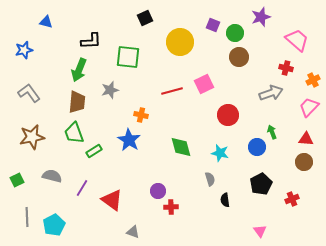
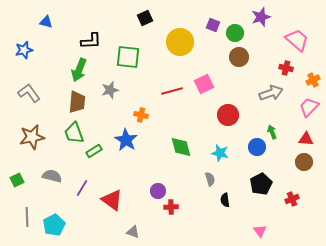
blue star at (129, 140): moved 3 px left
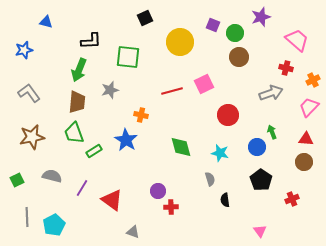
black pentagon at (261, 184): moved 4 px up; rotated 10 degrees counterclockwise
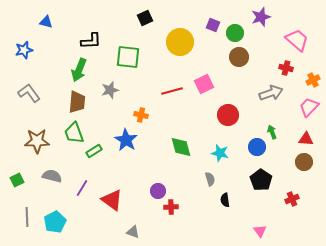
brown star at (32, 137): moved 5 px right, 4 px down; rotated 10 degrees clockwise
cyan pentagon at (54, 225): moved 1 px right, 3 px up
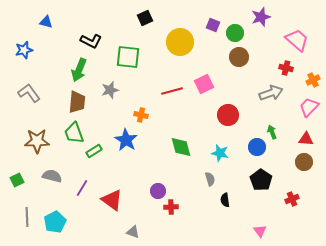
black L-shape at (91, 41): rotated 30 degrees clockwise
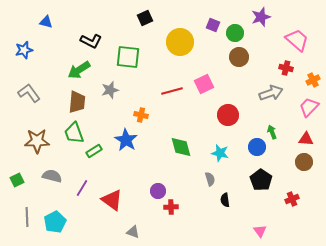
green arrow at (79, 70): rotated 35 degrees clockwise
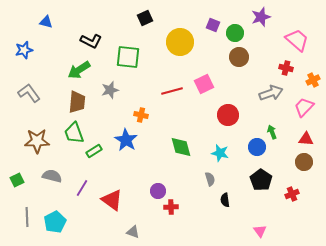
pink trapezoid at (309, 107): moved 5 px left
red cross at (292, 199): moved 5 px up
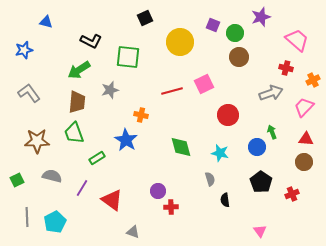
green rectangle at (94, 151): moved 3 px right, 7 px down
black pentagon at (261, 180): moved 2 px down
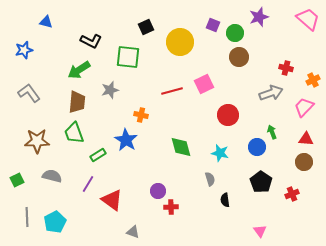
purple star at (261, 17): moved 2 px left
black square at (145, 18): moved 1 px right, 9 px down
pink trapezoid at (297, 40): moved 11 px right, 21 px up
green rectangle at (97, 158): moved 1 px right, 3 px up
purple line at (82, 188): moved 6 px right, 4 px up
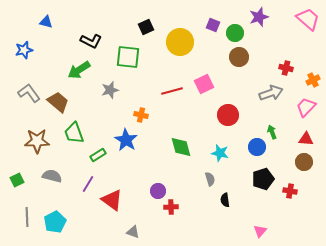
brown trapezoid at (77, 102): moved 19 px left; rotated 55 degrees counterclockwise
pink trapezoid at (304, 107): moved 2 px right
black pentagon at (261, 182): moved 2 px right, 3 px up; rotated 20 degrees clockwise
red cross at (292, 194): moved 2 px left, 3 px up; rotated 32 degrees clockwise
pink triangle at (260, 231): rotated 16 degrees clockwise
